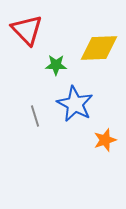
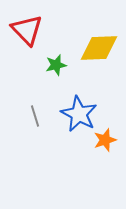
green star: rotated 15 degrees counterclockwise
blue star: moved 4 px right, 10 px down
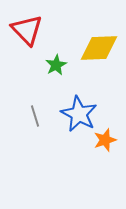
green star: rotated 15 degrees counterclockwise
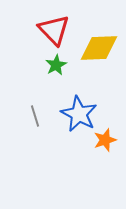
red triangle: moved 27 px right
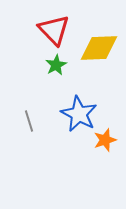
gray line: moved 6 px left, 5 px down
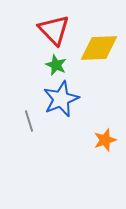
green star: rotated 20 degrees counterclockwise
blue star: moved 18 px left, 15 px up; rotated 21 degrees clockwise
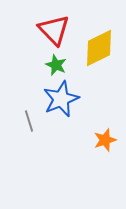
yellow diamond: rotated 24 degrees counterclockwise
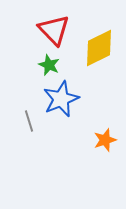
green star: moved 7 px left
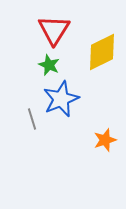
red triangle: rotated 16 degrees clockwise
yellow diamond: moved 3 px right, 4 px down
gray line: moved 3 px right, 2 px up
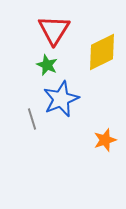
green star: moved 2 px left
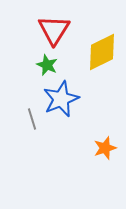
orange star: moved 8 px down
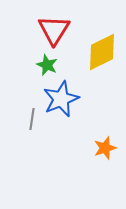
gray line: rotated 25 degrees clockwise
